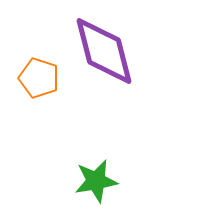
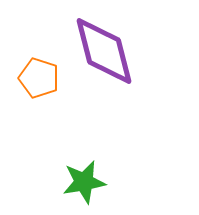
green star: moved 12 px left, 1 px down
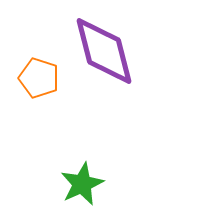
green star: moved 2 px left, 2 px down; rotated 15 degrees counterclockwise
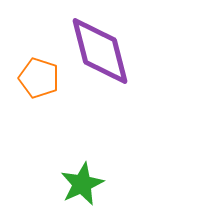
purple diamond: moved 4 px left
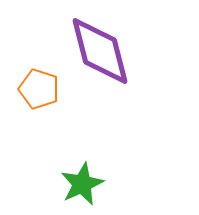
orange pentagon: moved 11 px down
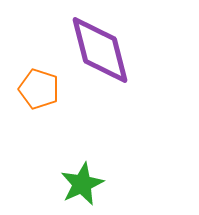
purple diamond: moved 1 px up
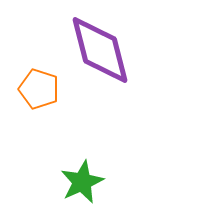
green star: moved 2 px up
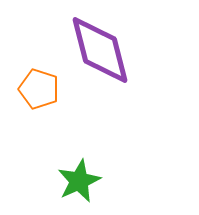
green star: moved 3 px left, 1 px up
